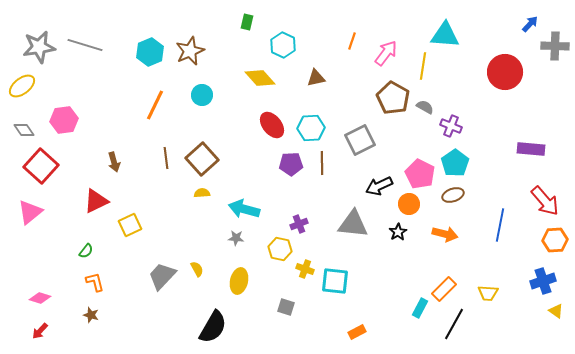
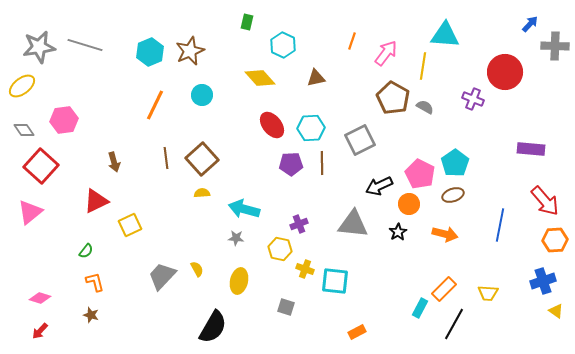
purple cross at (451, 126): moved 22 px right, 27 px up
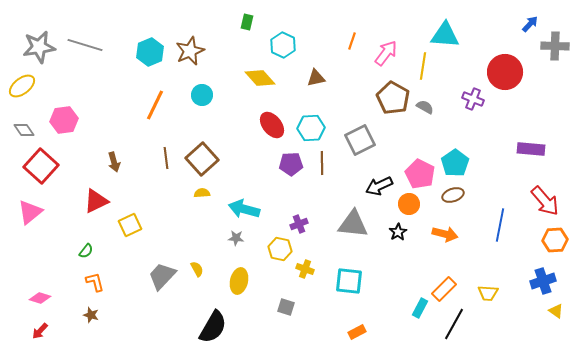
cyan square at (335, 281): moved 14 px right
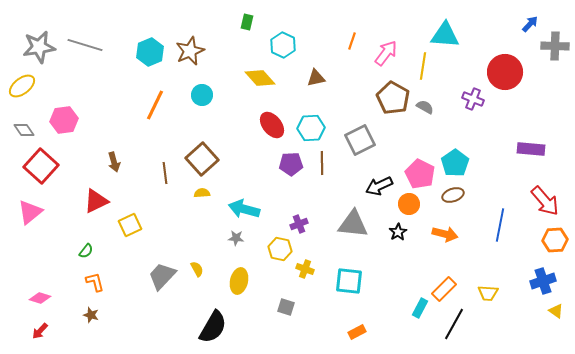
brown line at (166, 158): moved 1 px left, 15 px down
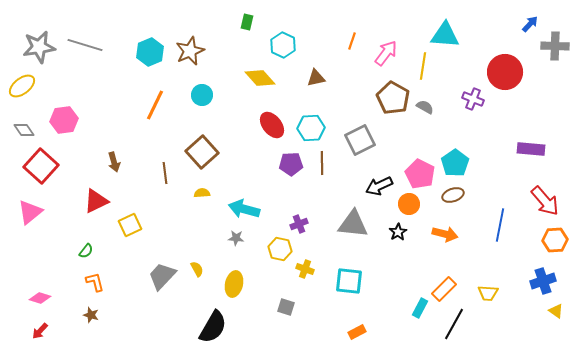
brown square at (202, 159): moved 7 px up
yellow ellipse at (239, 281): moved 5 px left, 3 px down
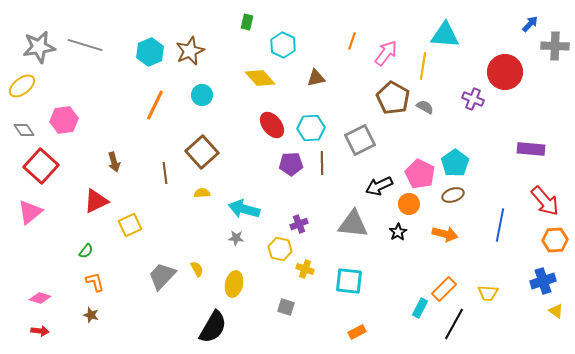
red arrow at (40, 331): rotated 126 degrees counterclockwise
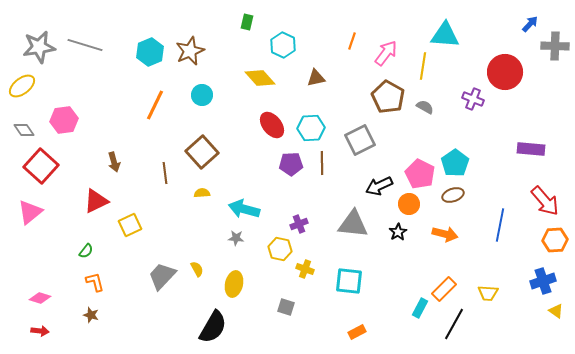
brown pentagon at (393, 98): moved 5 px left, 1 px up
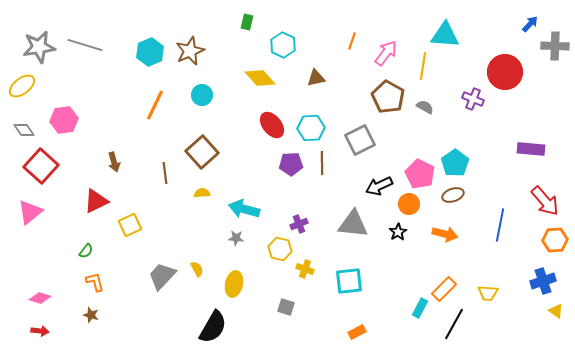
cyan square at (349, 281): rotated 12 degrees counterclockwise
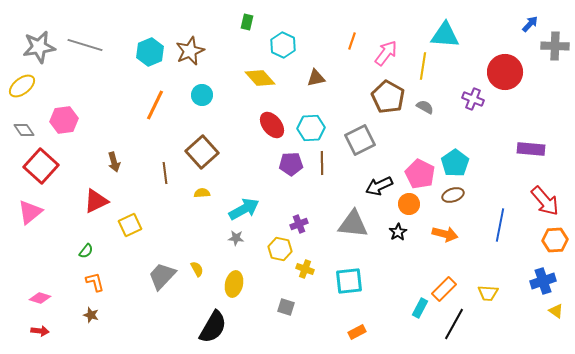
cyan arrow at (244, 209): rotated 136 degrees clockwise
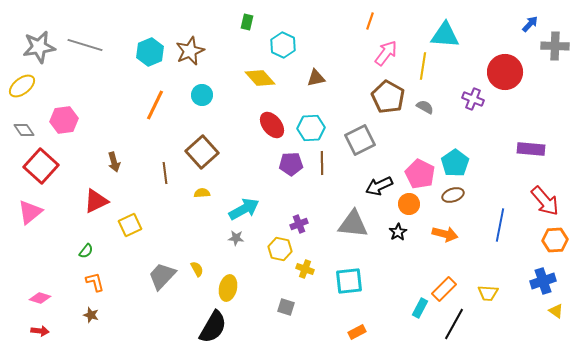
orange line at (352, 41): moved 18 px right, 20 px up
yellow ellipse at (234, 284): moved 6 px left, 4 px down
